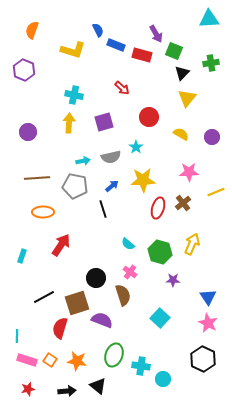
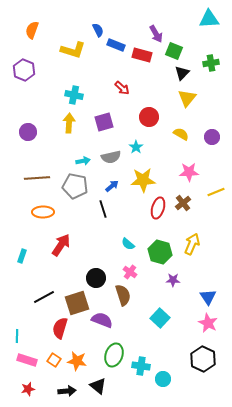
orange square at (50, 360): moved 4 px right
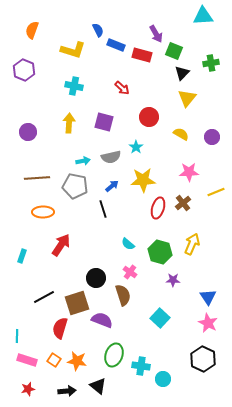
cyan triangle at (209, 19): moved 6 px left, 3 px up
cyan cross at (74, 95): moved 9 px up
purple square at (104, 122): rotated 30 degrees clockwise
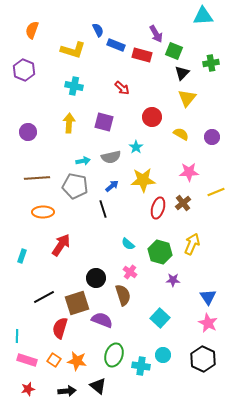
red circle at (149, 117): moved 3 px right
cyan circle at (163, 379): moved 24 px up
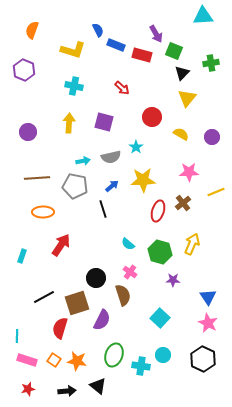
red ellipse at (158, 208): moved 3 px down
purple semicircle at (102, 320): rotated 95 degrees clockwise
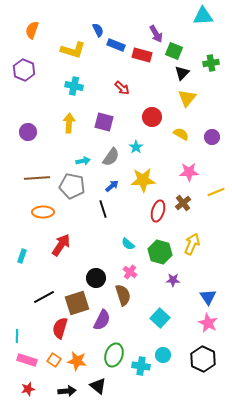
gray semicircle at (111, 157): rotated 42 degrees counterclockwise
gray pentagon at (75, 186): moved 3 px left
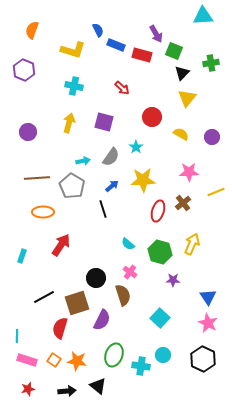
yellow arrow at (69, 123): rotated 12 degrees clockwise
gray pentagon at (72, 186): rotated 20 degrees clockwise
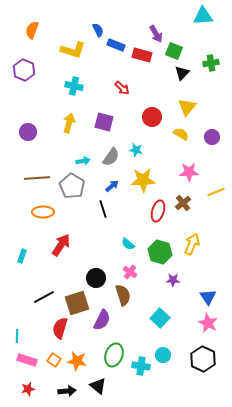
yellow triangle at (187, 98): moved 9 px down
cyan star at (136, 147): moved 3 px down; rotated 24 degrees counterclockwise
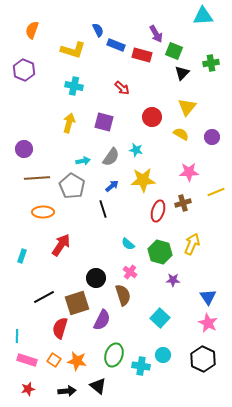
purple circle at (28, 132): moved 4 px left, 17 px down
brown cross at (183, 203): rotated 21 degrees clockwise
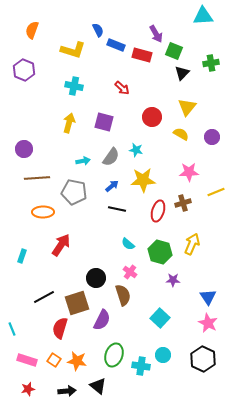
gray pentagon at (72, 186): moved 2 px right, 6 px down; rotated 20 degrees counterclockwise
black line at (103, 209): moved 14 px right; rotated 60 degrees counterclockwise
cyan line at (17, 336): moved 5 px left, 7 px up; rotated 24 degrees counterclockwise
